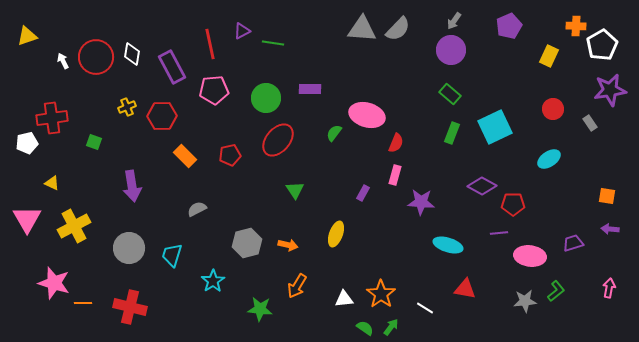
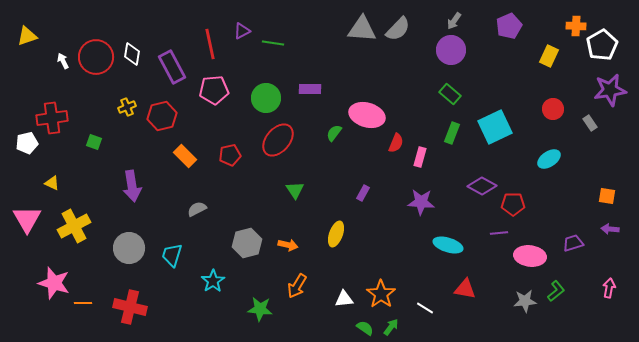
red hexagon at (162, 116): rotated 12 degrees counterclockwise
pink rectangle at (395, 175): moved 25 px right, 18 px up
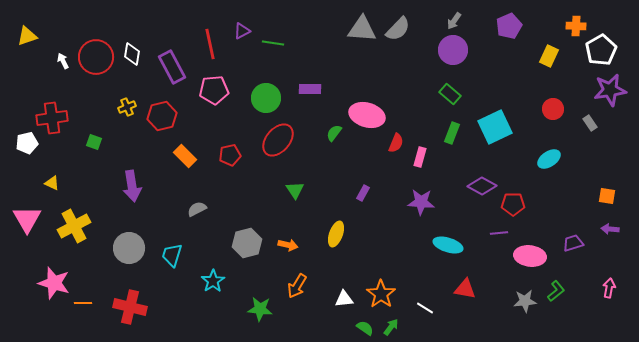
white pentagon at (602, 45): moved 1 px left, 5 px down
purple circle at (451, 50): moved 2 px right
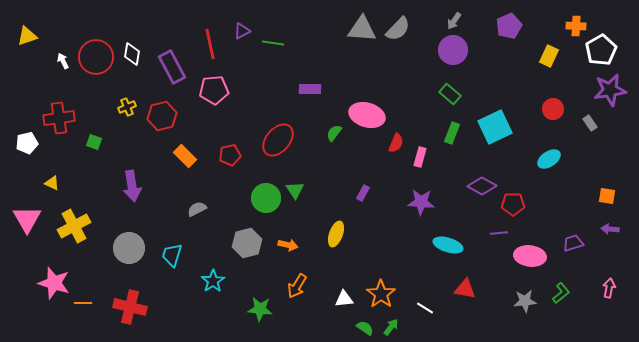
green circle at (266, 98): moved 100 px down
red cross at (52, 118): moved 7 px right
green L-shape at (556, 291): moved 5 px right, 2 px down
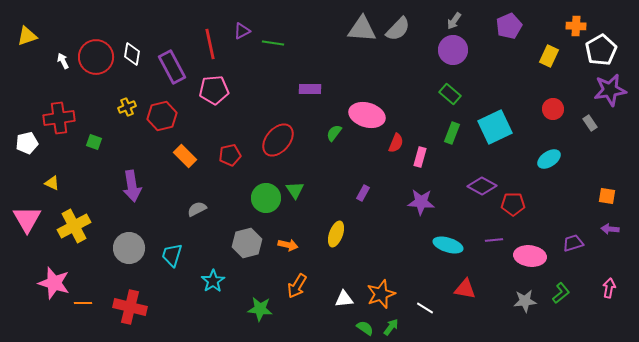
purple line at (499, 233): moved 5 px left, 7 px down
orange star at (381, 294): rotated 16 degrees clockwise
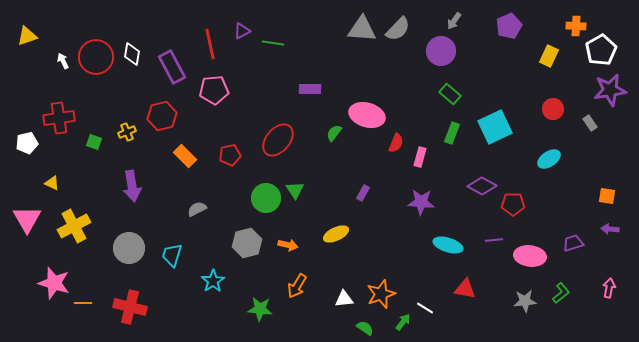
purple circle at (453, 50): moved 12 px left, 1 px down
yellow cross at (127, 107): moved 25 px down
yellow ellipse at (336, 234): rotated 45 degrees clockwise
green arrow at (391, 327): moved 12 px right, 5 px up
